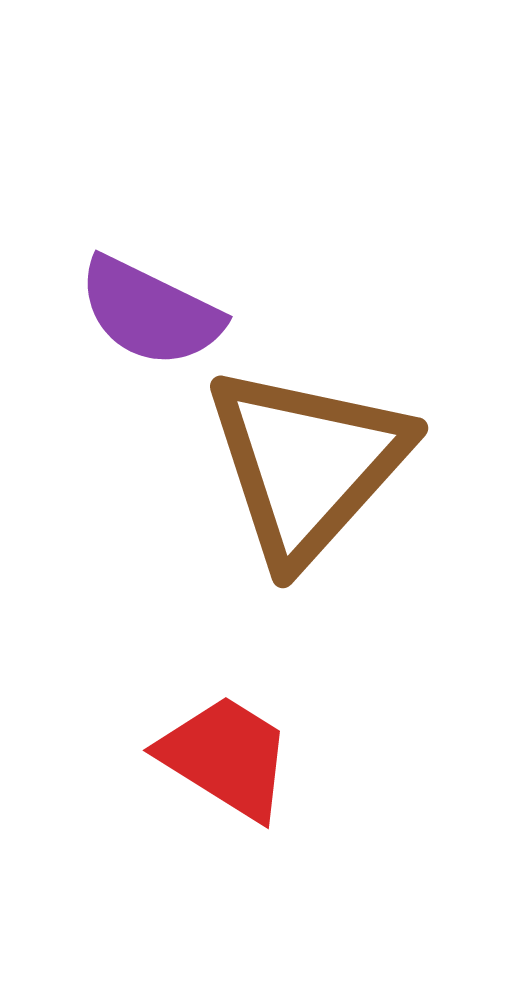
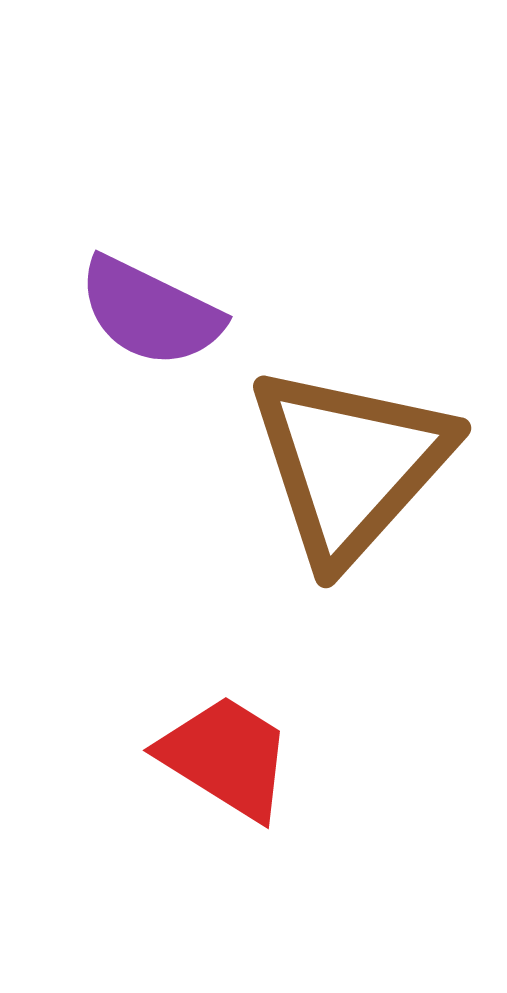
brown triangle: moved 43 px right
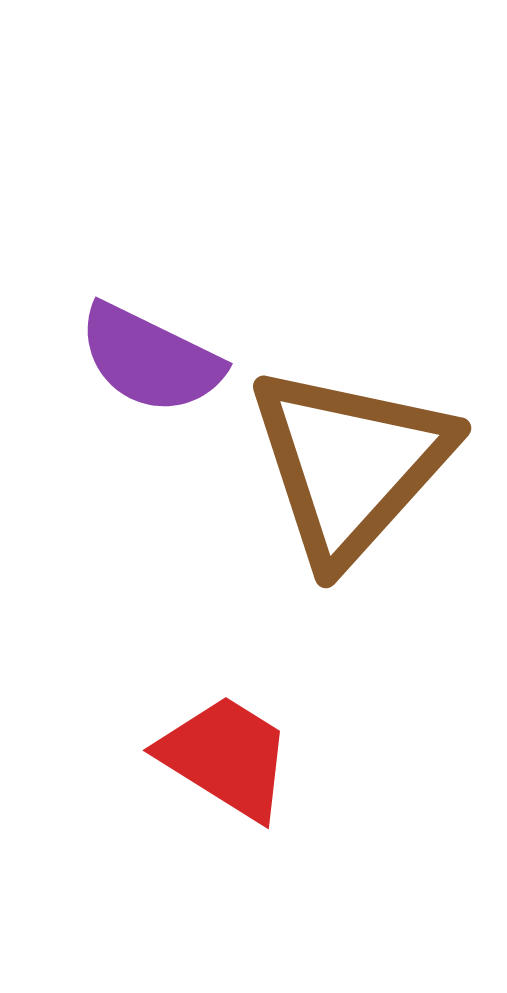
purple semicircle: moved 47 px down
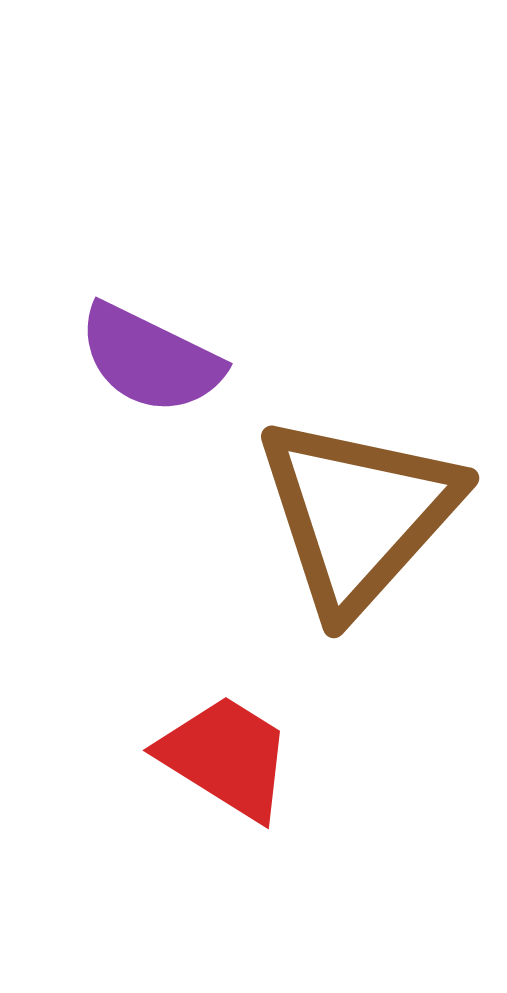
brown triangle: moved 8 px right, 50 px down
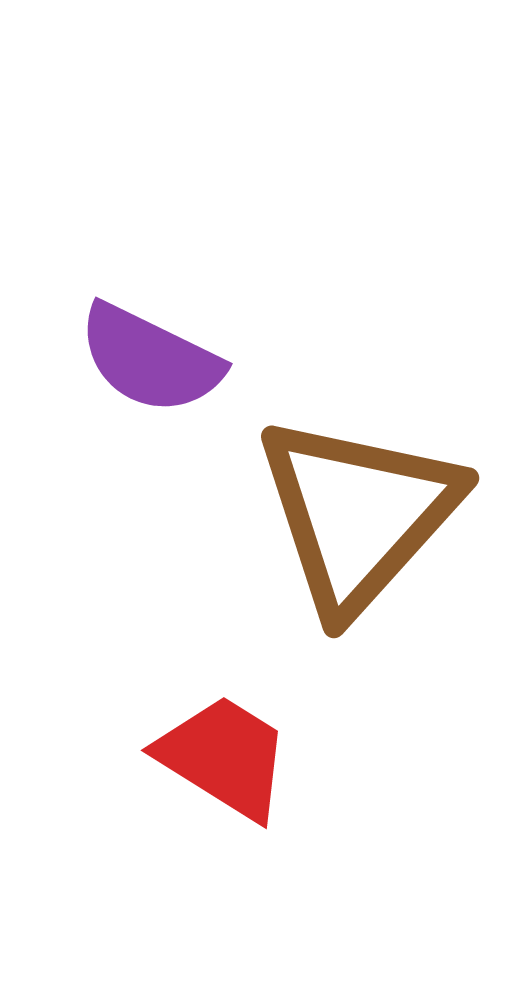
red trapezoid: moved 2 px left
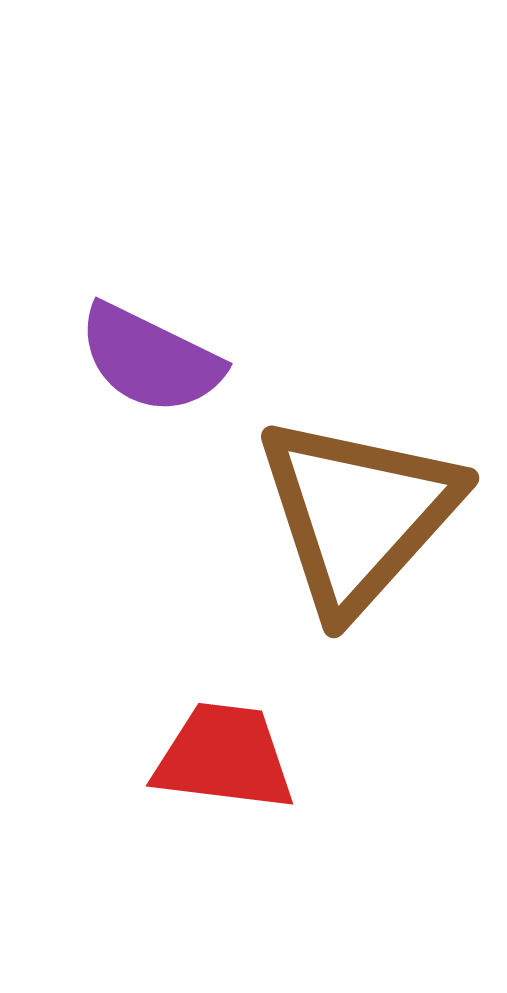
red trapezoid: rotated 25 degrees counterclockwise
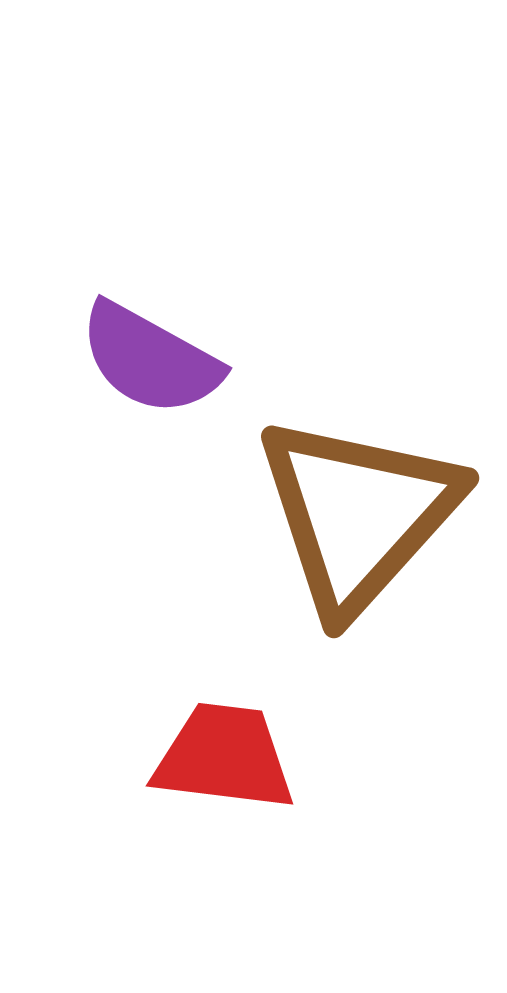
purple semicircle: rotated 3 degrees clockwise
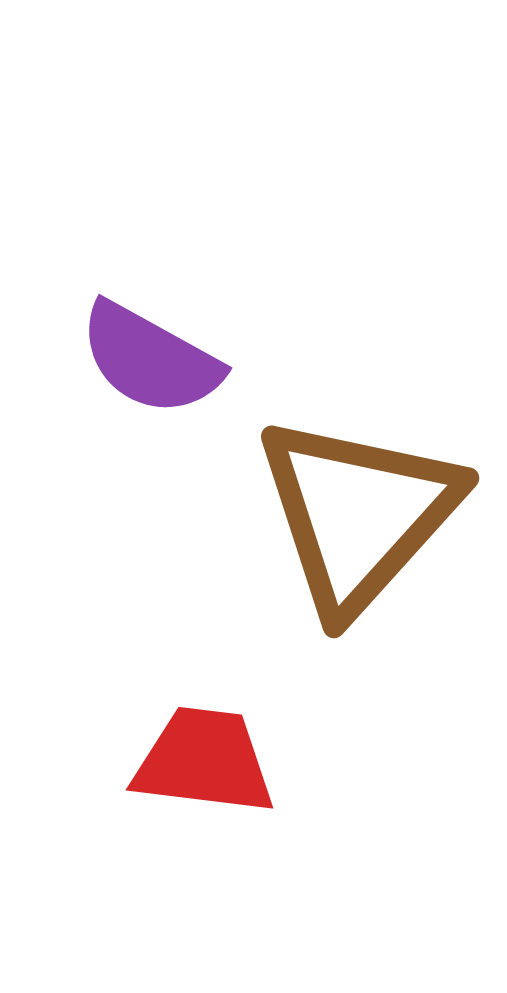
red trapezoid: moved 20 px left, 4 px down
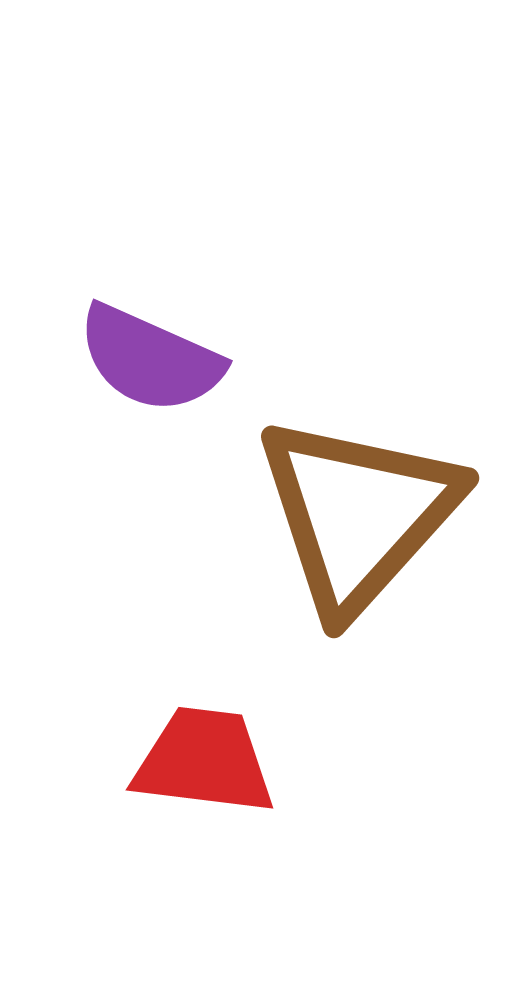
purple semicircle: rotated 5 degrees counterclockwise
